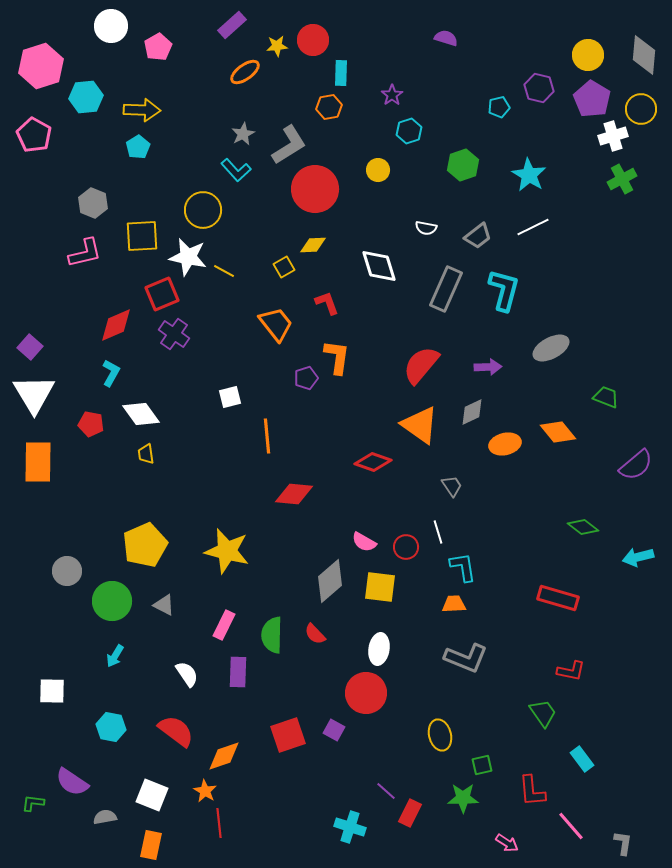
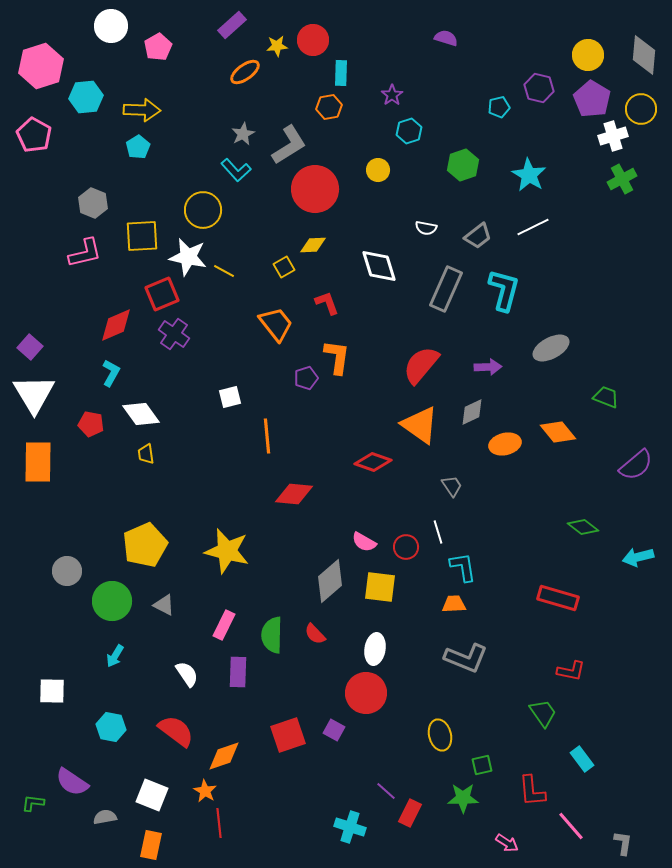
white ellipse at (379, 649): moved 4 px left
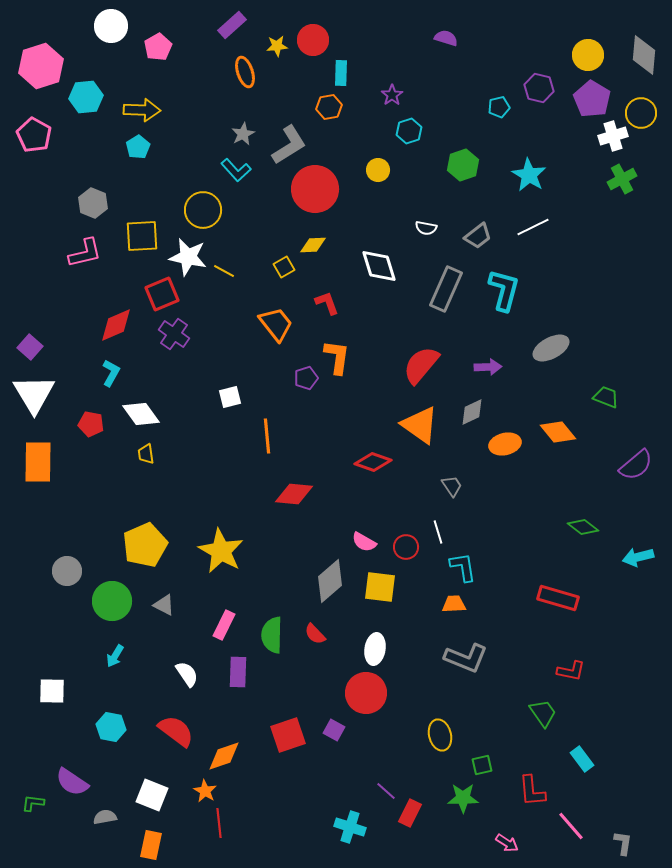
orange ellipse at (245, 72): rotated 72 degrees counterclockwise
yellow circle at (641, 109): moved 4 px down
yellow star at (227, 551): moved 6 px left; rotated 15 degrees clockwise
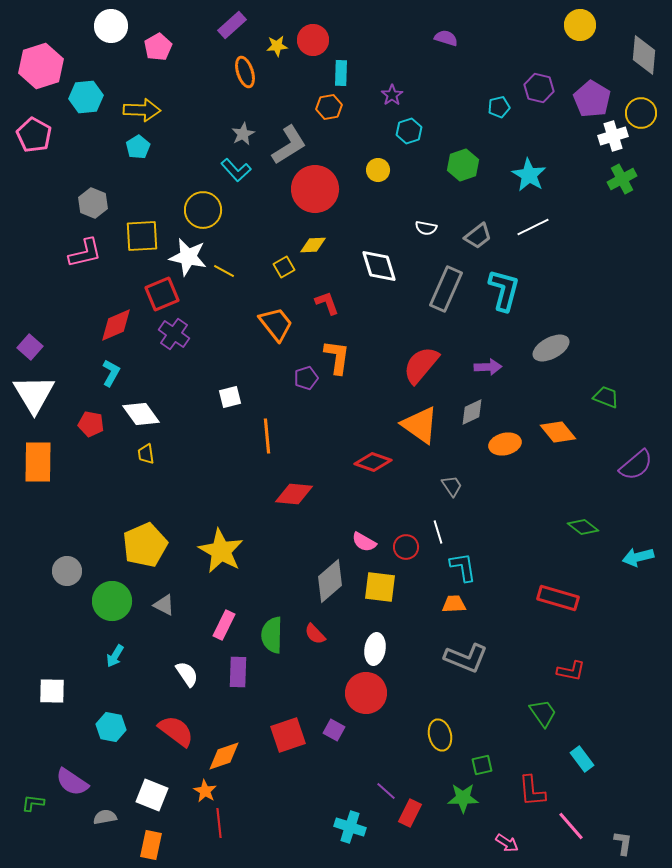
yellow circle at (588, 55): moved 8 px left, 30 px up
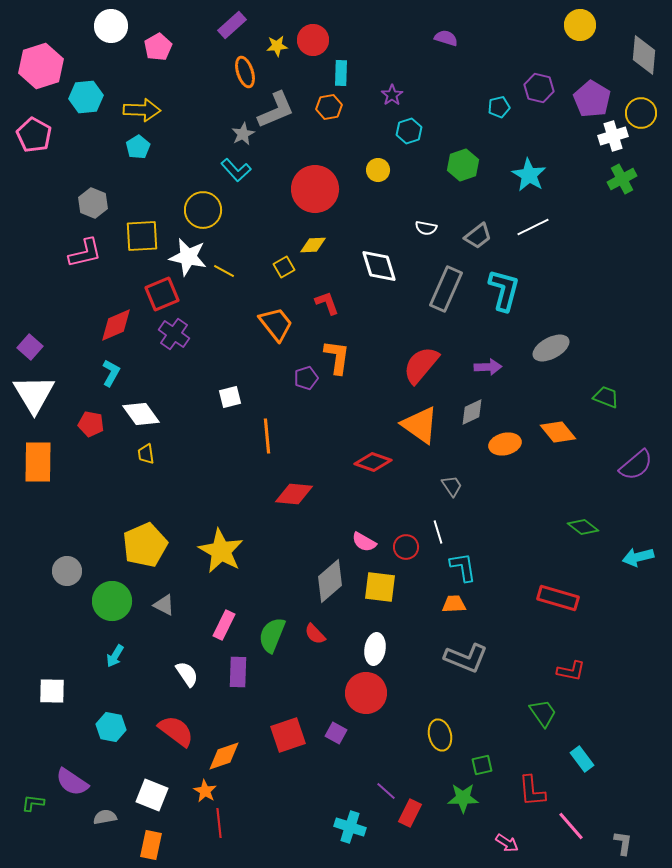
gray L-shape at (289, 145): moved 13 px left, 35 px up; rotated 9 degrees clockwise
green semicircle at (272, 635): rotated 21 degrees clockwise
purple square at (334, 730): moved 2 px right, 3 px down
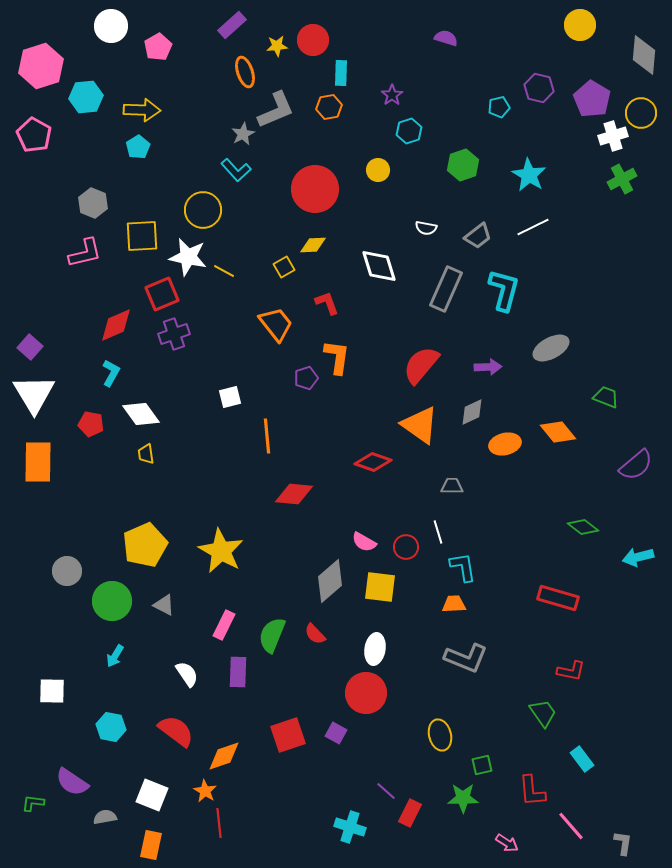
purple cross at (174, 334): rotated 36 degrees clockwise
gray trapezoid at (452, 486): rotated 55 degrees counterclockwise
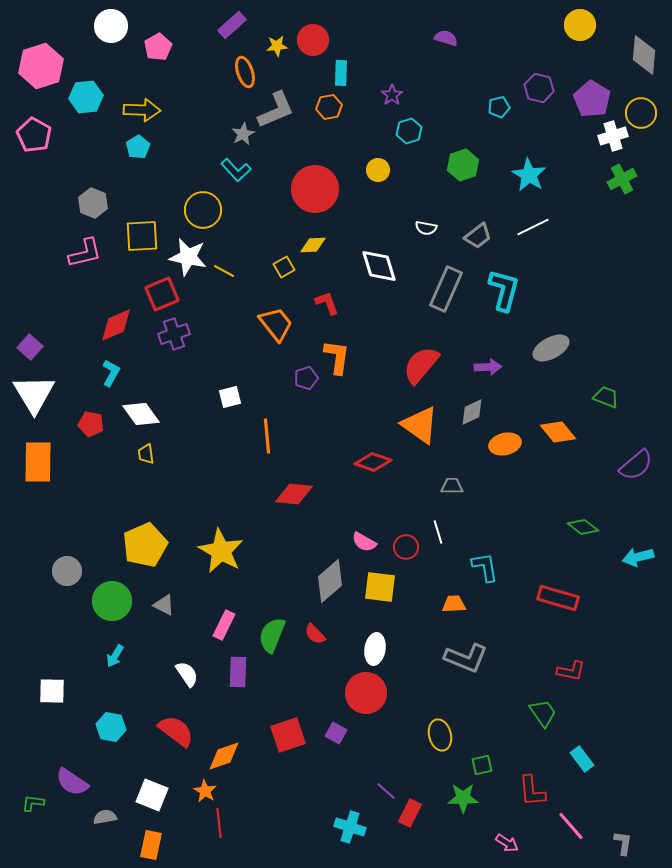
cyan L-shape at (463, 567): moved 22 px right
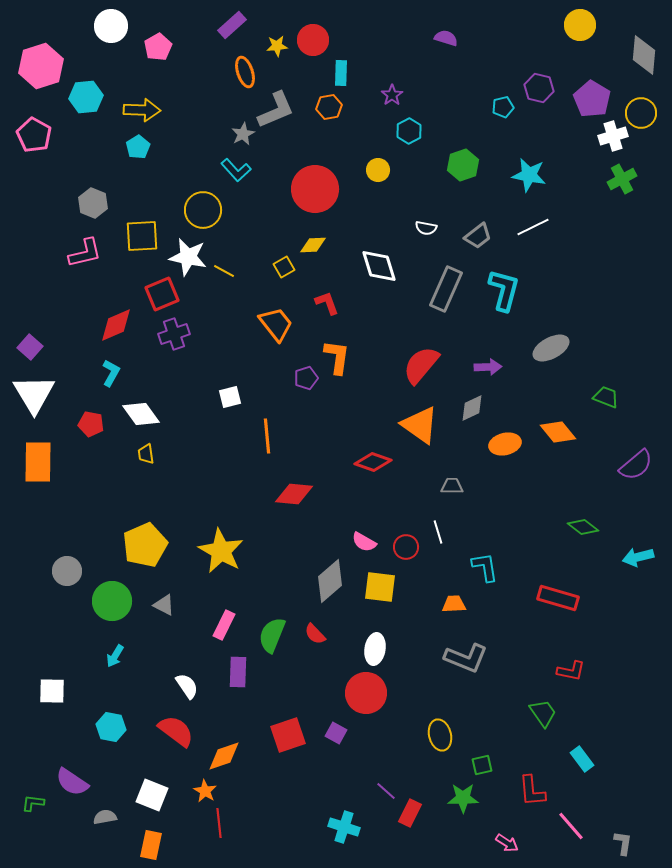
cyan pentagon at (499, 107): moved 4 px right
cyan hexagon at (409, 131): rotated 10 degrees counterclockwise
cyan star at (529, 175): rotated 20 degrees counterclockwise
gray diamond at (472, 412): moved 4 px up
white semicircle at (187, 674): moved 12 px down
cyan cross at (350, 827): moved 6 px left
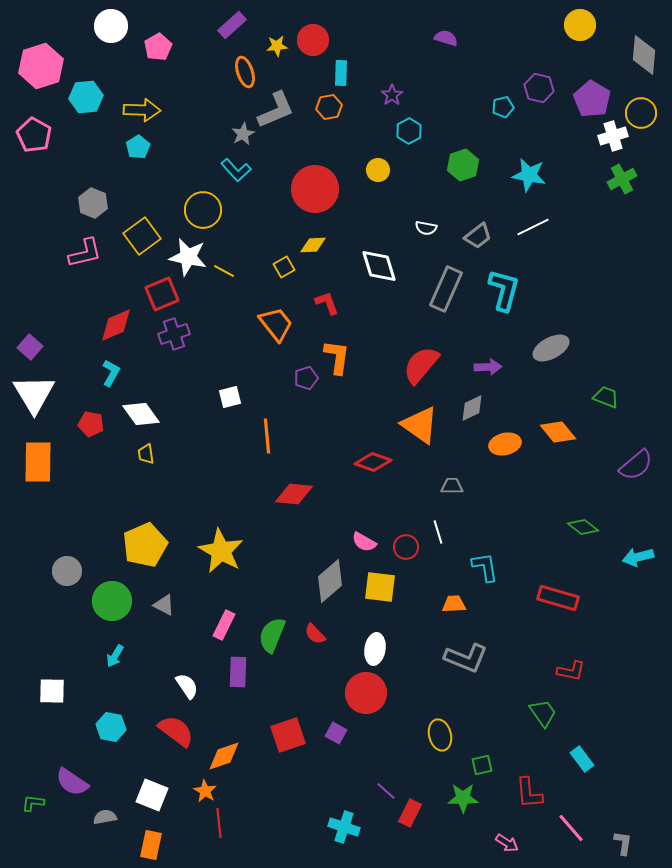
yellow square at (142, 236): rotated 33 degrees counterclockwise
red L-shape at (532, 791): moved 3 px left, 2 px down
pink line at (571, 826): moved 2 px down
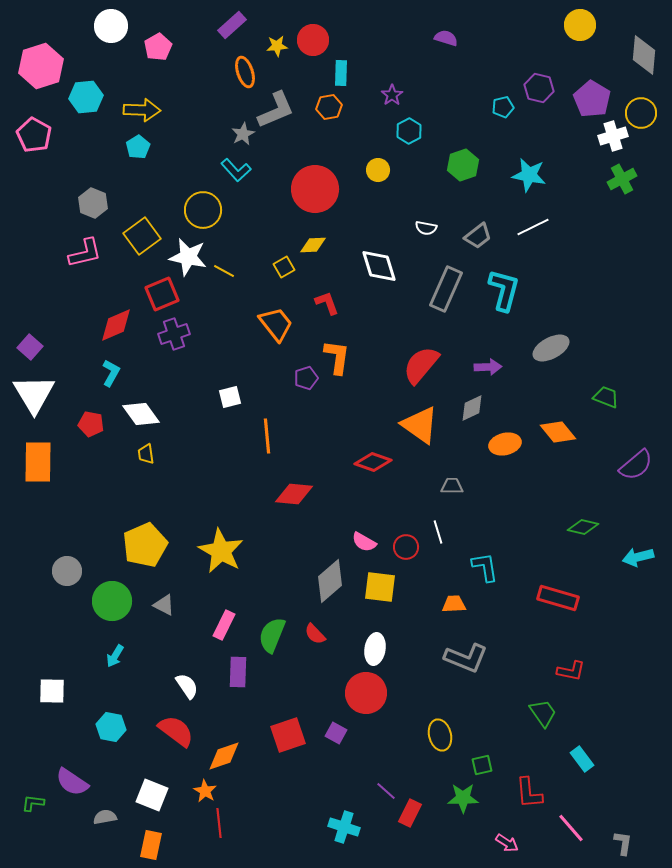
green diamond at (583, 527): rotated 24 degrees counterclockwise
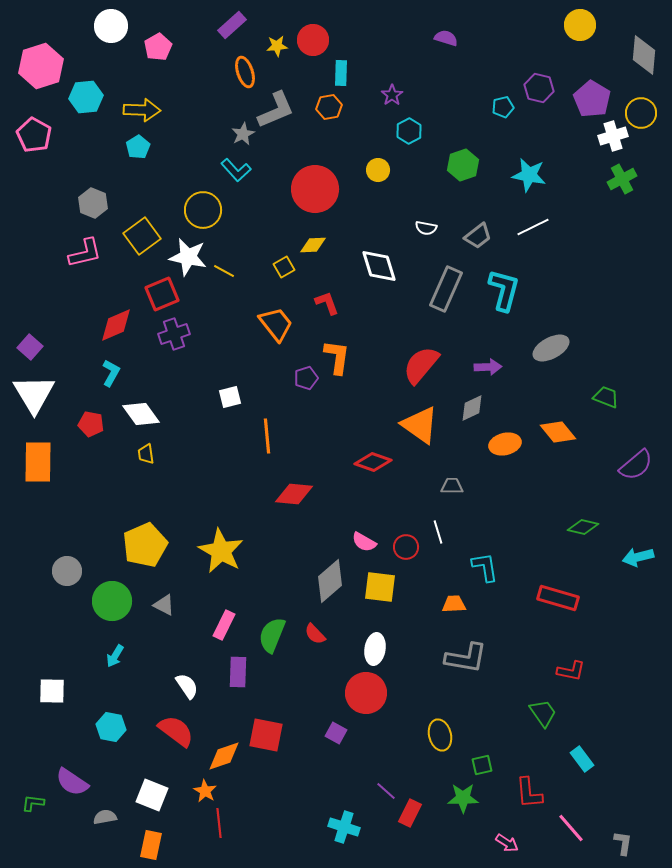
gray L-shape at (466, 658): rotated 12 degrees counterclockwise
red square at (288, 735): moved 22 px left; rotated 30 degrees clockwise
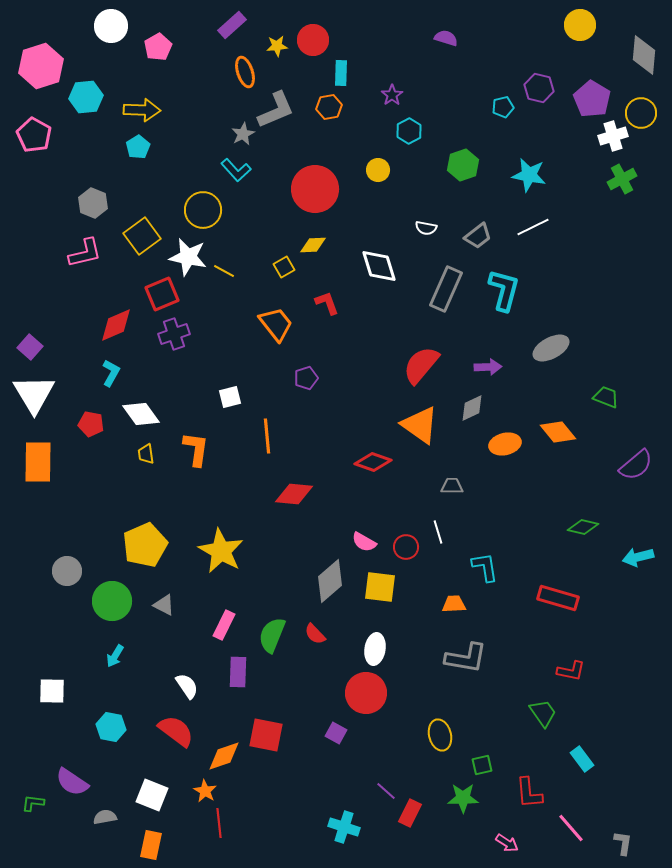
orange L-shape at (337, 357): moved 141 px left, 92 px down
